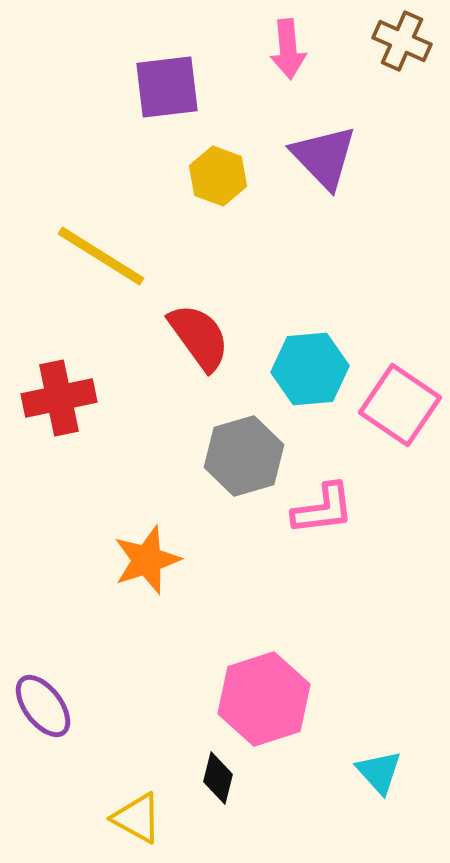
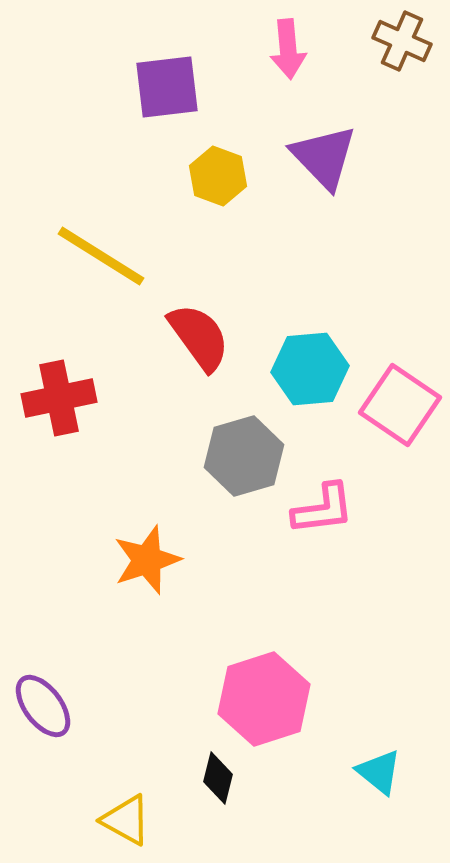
cyan triangle: rotated 9 degrees counterclockwise
yellow triangle: moved 11 px left, 2 px down
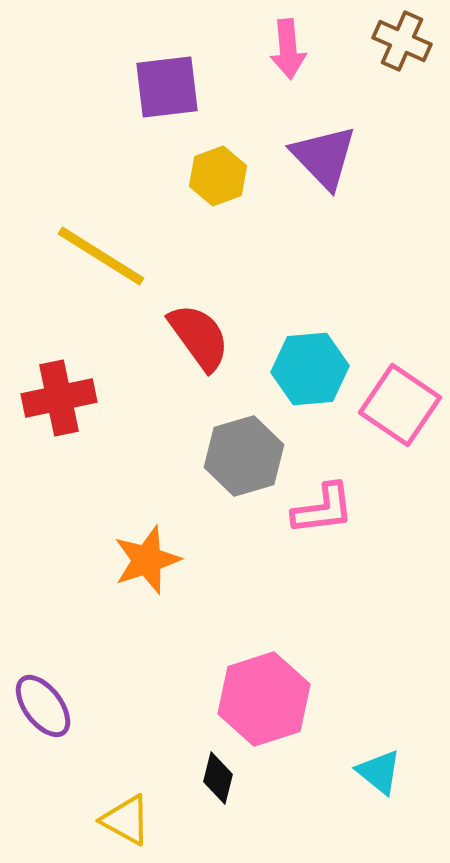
yellow hexagon: rotated 20 degrees clockwise
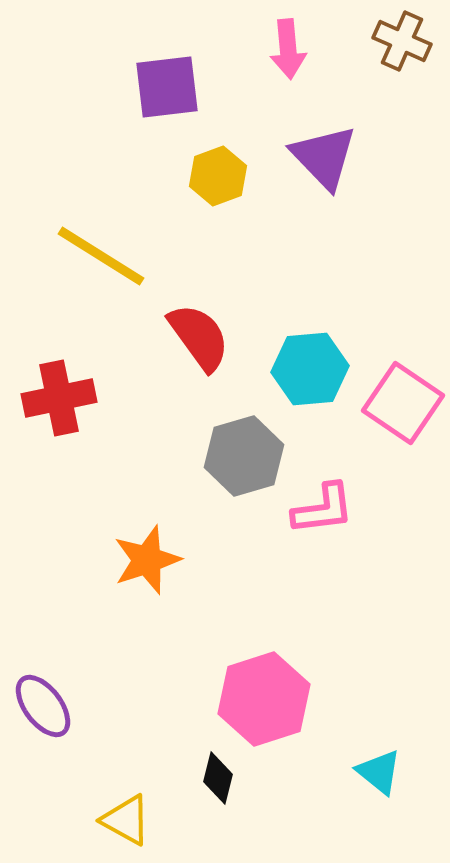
pink square: moved 3 px right, 2 px up
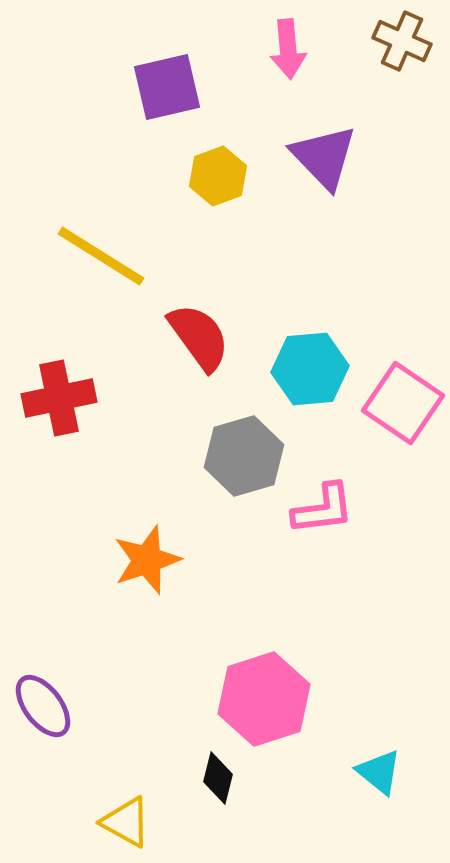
purple square: rotated 6 degrees counterclockwise
yellow triangle: moved 2 px down
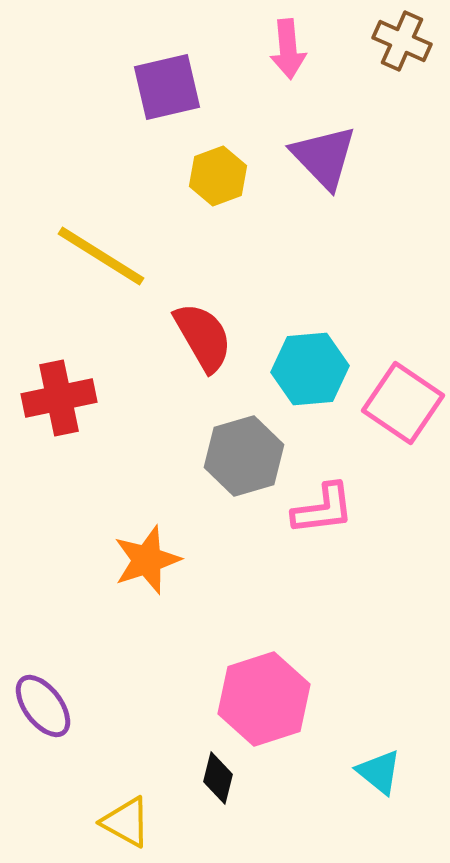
red semicircle: moved 4 px right; rotated 6 degrees clockwise
